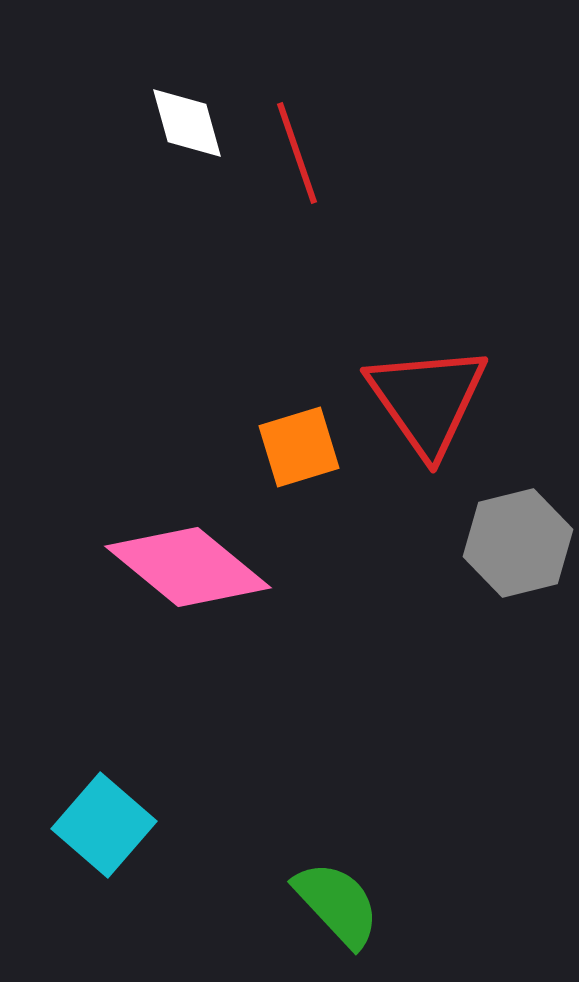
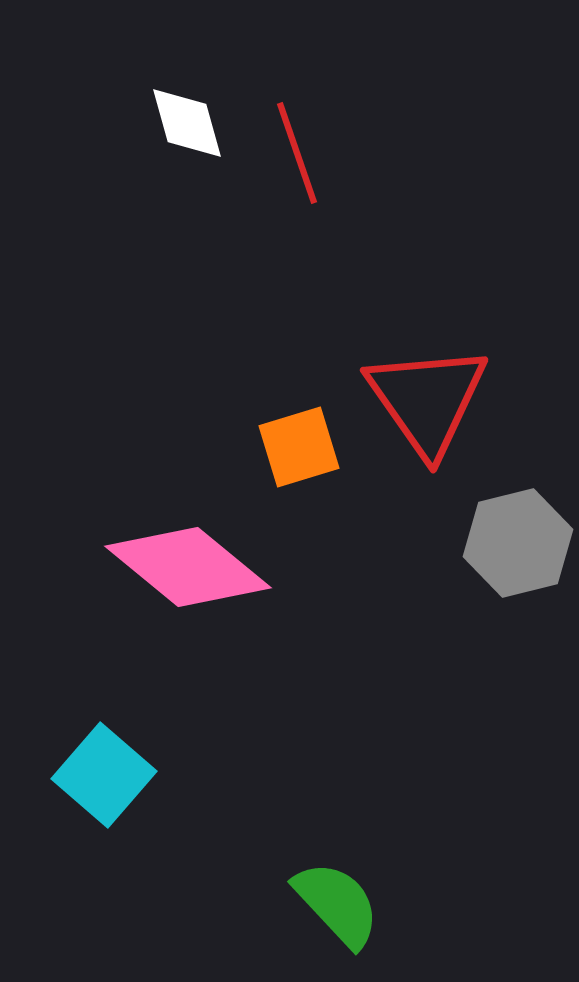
cyan square: moved 50 px up
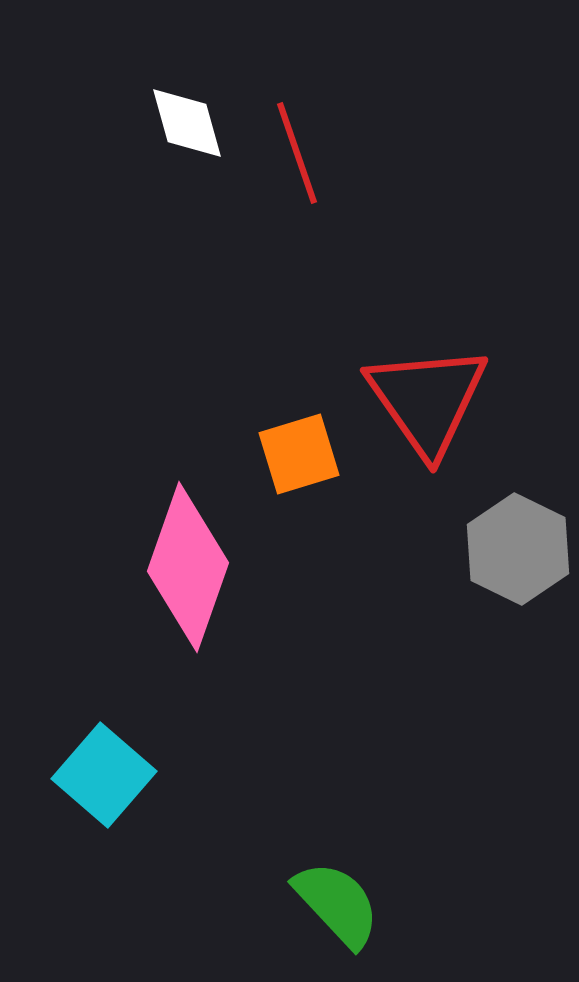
orange square: moved 7 px down
gray hexagon: moved 6 px down; rotated 20 degrees counterclockwise
pink diamond: rotated 70 degrees clockwise
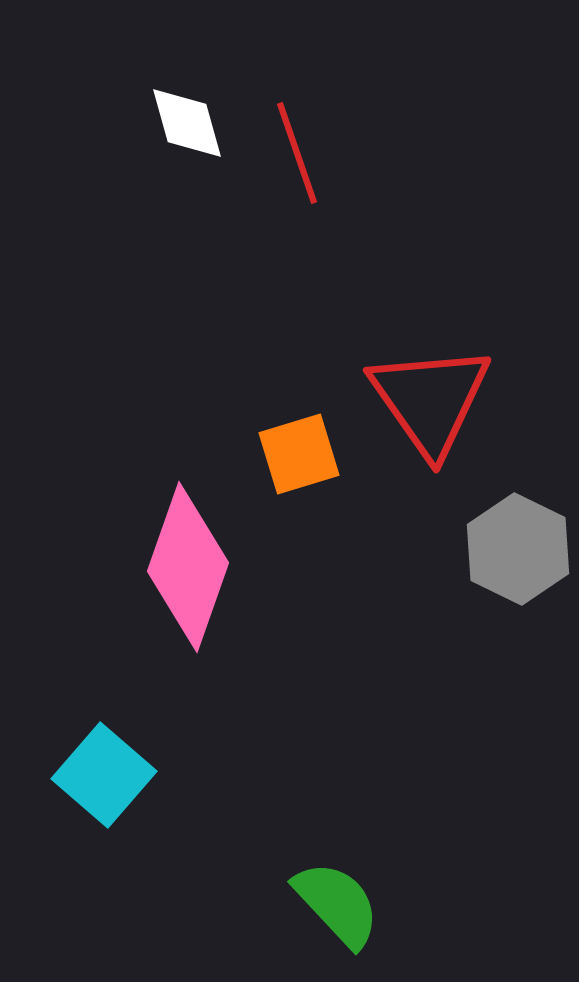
red triangle: moved 3 px right
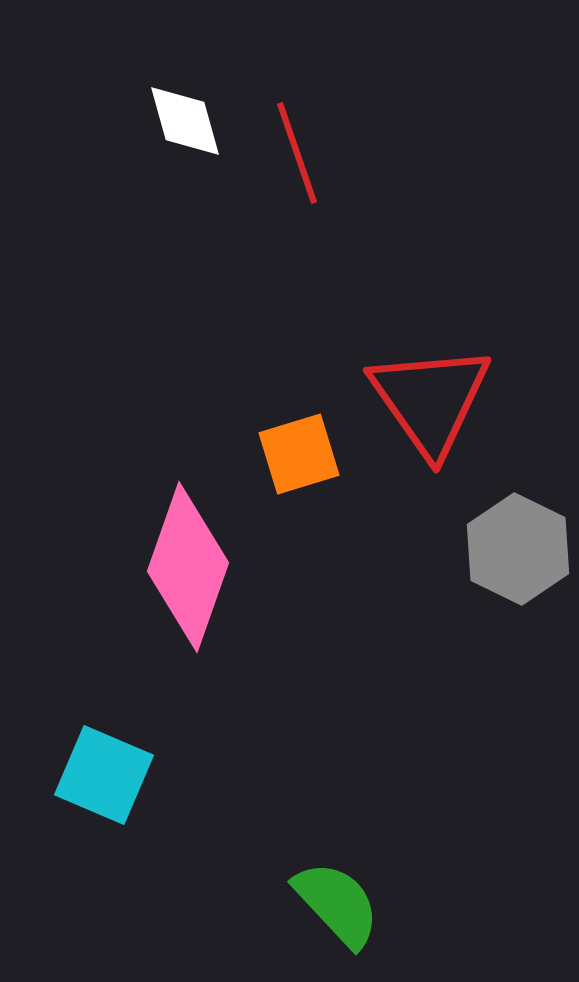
white diamond: moved 2 px left, 2 px up
cyan square: rotated 18 degrees counterclockwise
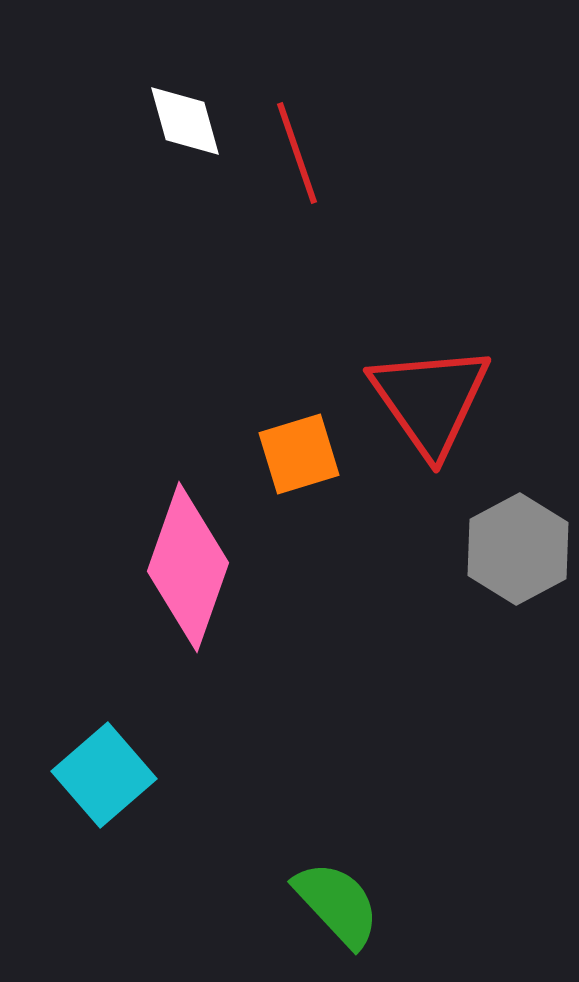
gray hexagon: rotated 6 degrees clockwise
cyan square: rotated 26 degrees clockwise
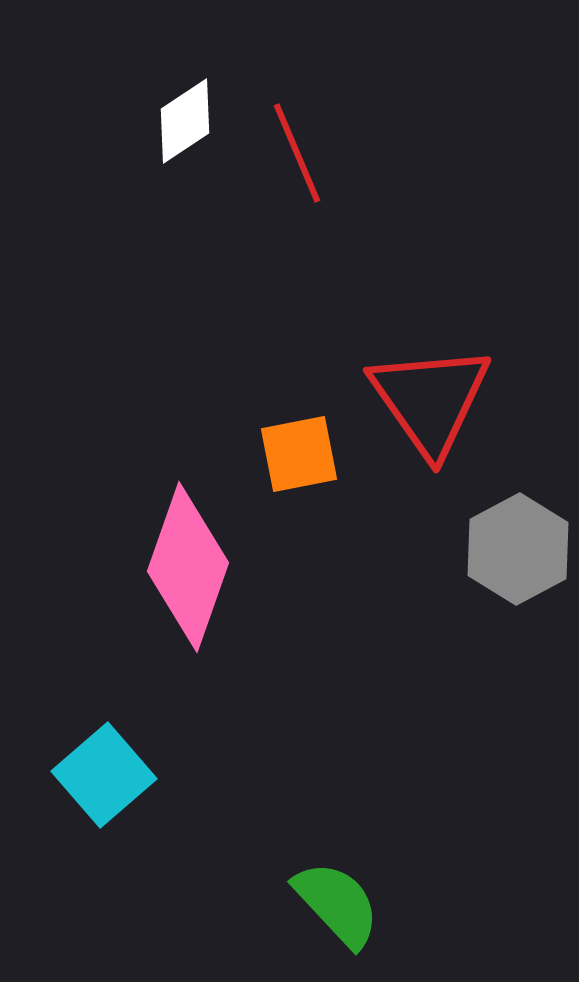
white diamond: rotated 72 degrees clockwise
red line: rotated 4 degrees counterclockwise
orange square: rotated 6 degrees clockwise
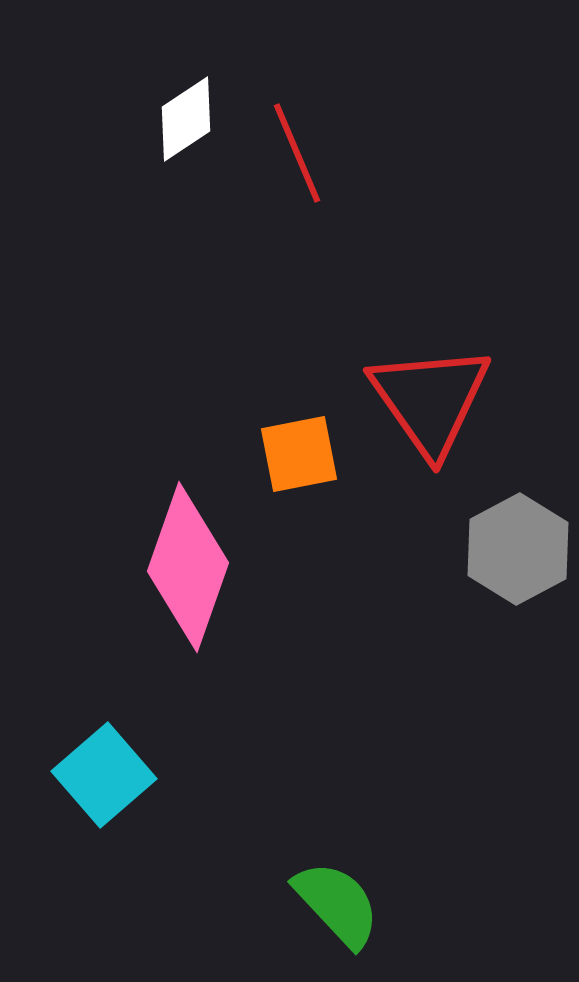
white diamond: moved 1 px right, 2 px up
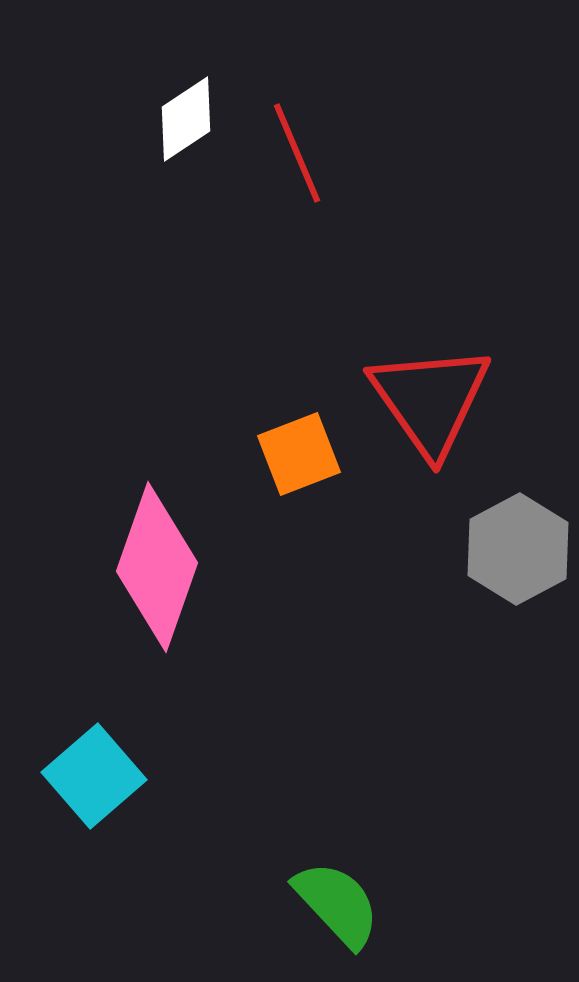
orange square: rotated 10 degrees counterclockwise
pink diamond: moved 31 px left
cyan square: moved 10 px left, 1 px down
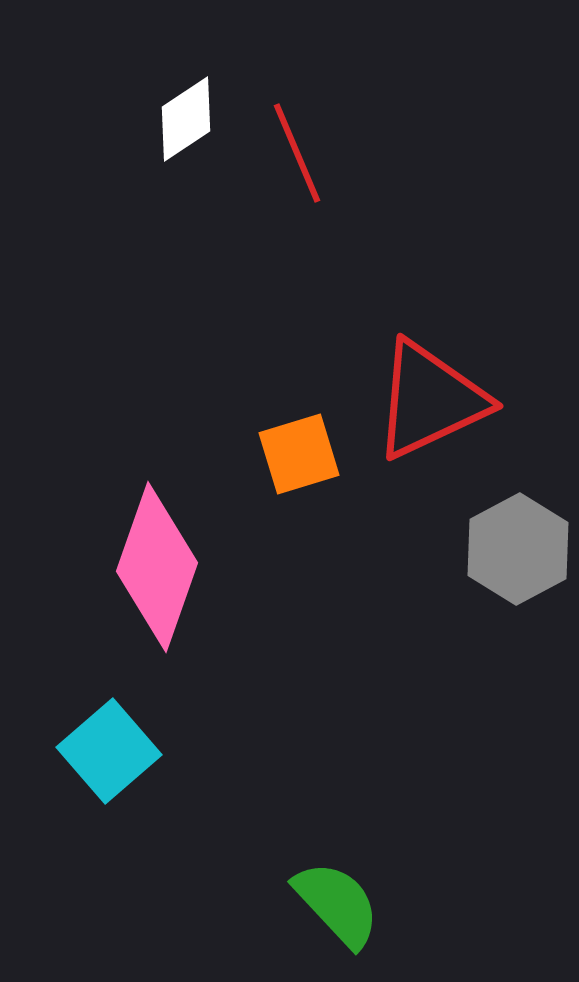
red triangle: rotated 40 degrees clockwise
orange square: rotated 4 degrees clockwise
cyan square: moved 15 px right, 25 px up
